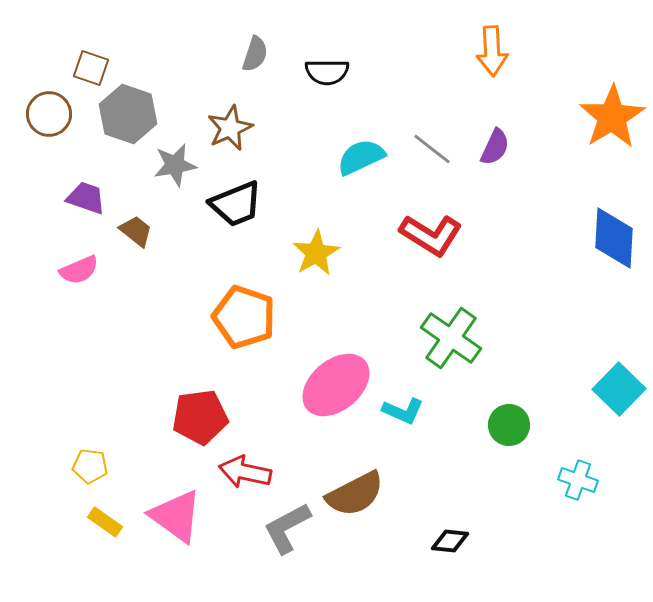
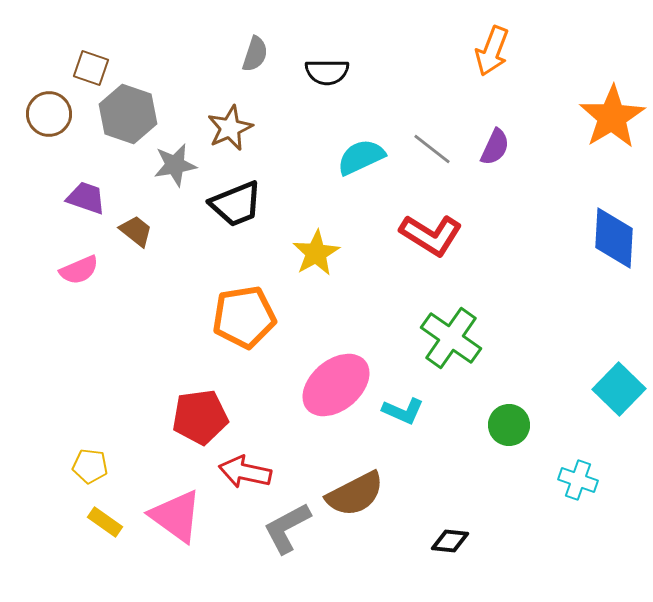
orange arrow: rotated 24 degrees clockwise
orange pentagon: rotated 28 degrees counterclockwise
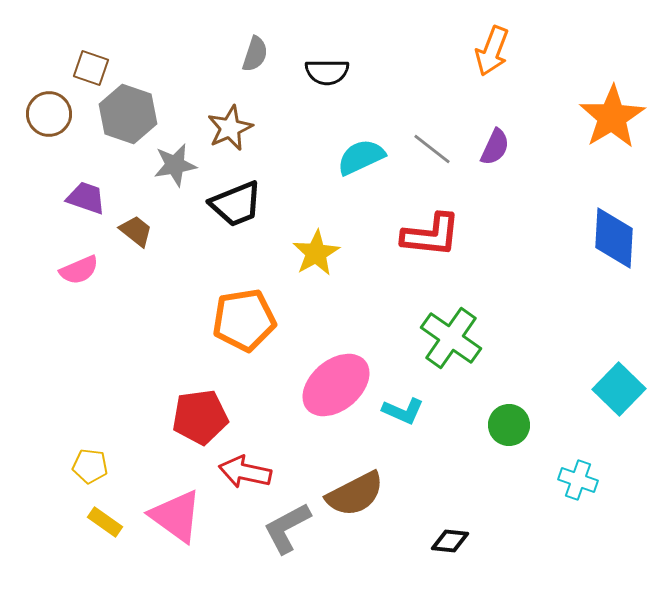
red L-shape: rotated 26 degrees counterclockwise
orange pentagon: moved 3 px down
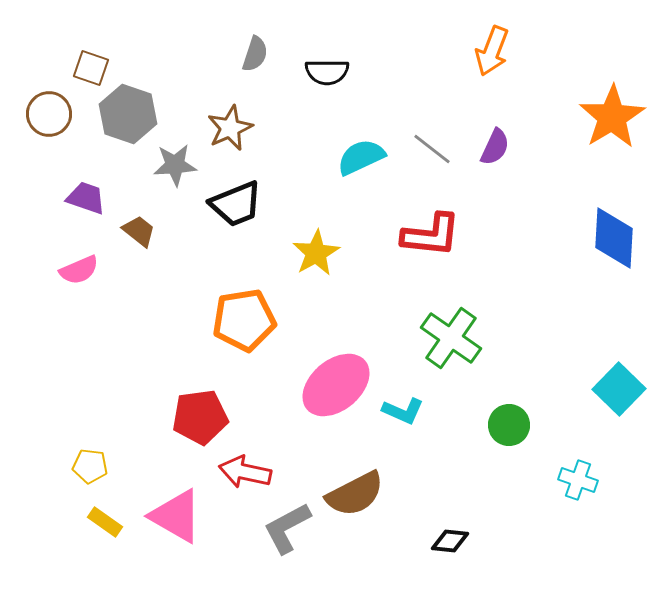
gray star: rotated 6 degrees clockwise
brown trapezoid: moved 3 px right
pink triangle: rotated 6 degrees counterclockwise
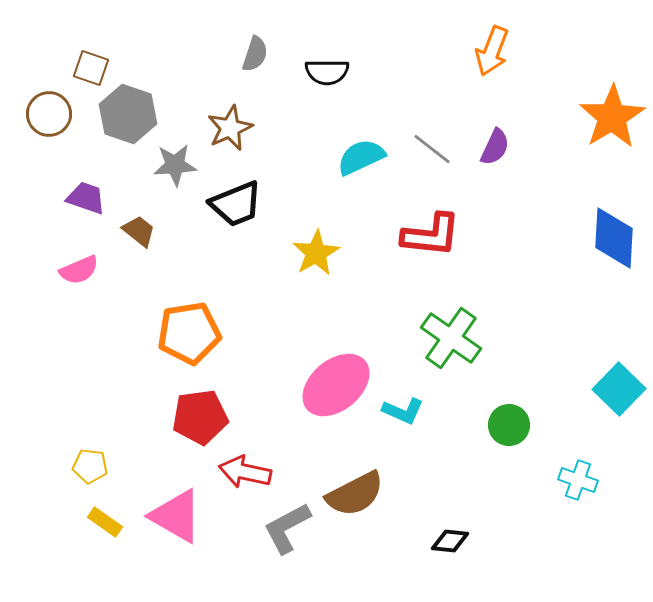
orange pentagon: moved 55 px left, 13 px down
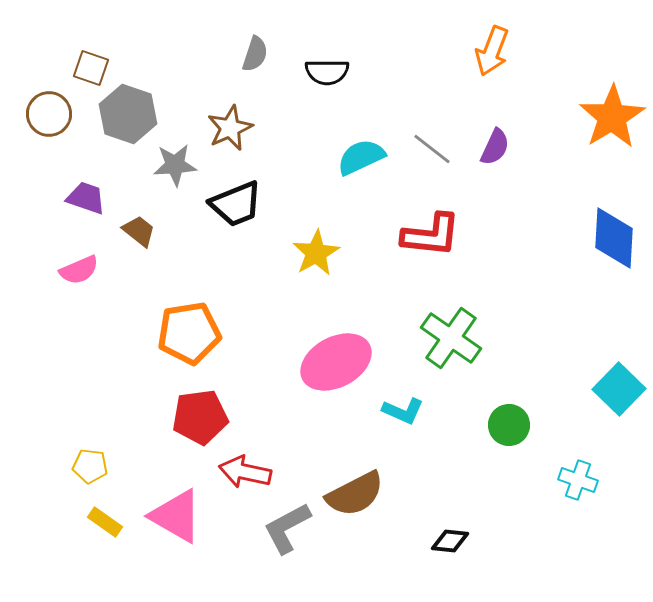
pink ellipse: moved 23 px up; rotated 12 degrees clockwise
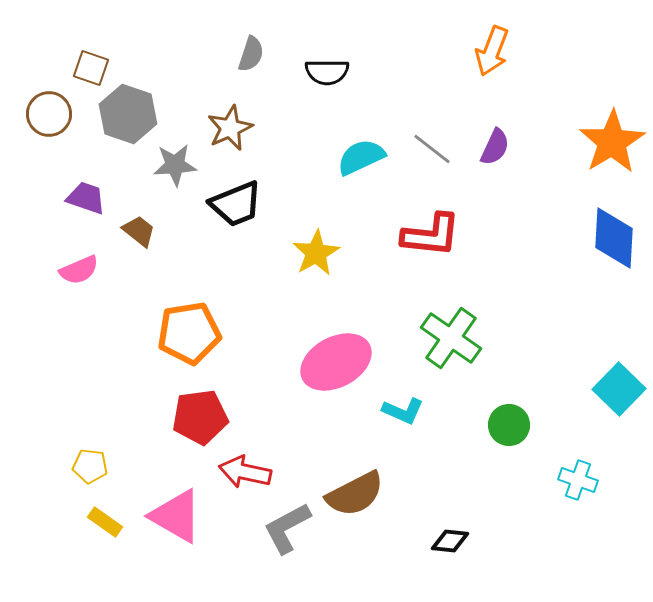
gray semicircle: moved 4 px left
orange star: moved 25 px down
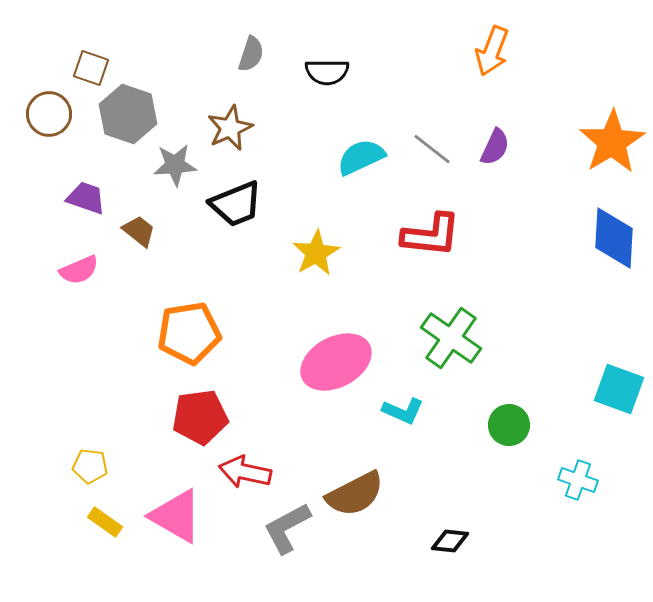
cyan square: rotated 24 degrees counterclockwise
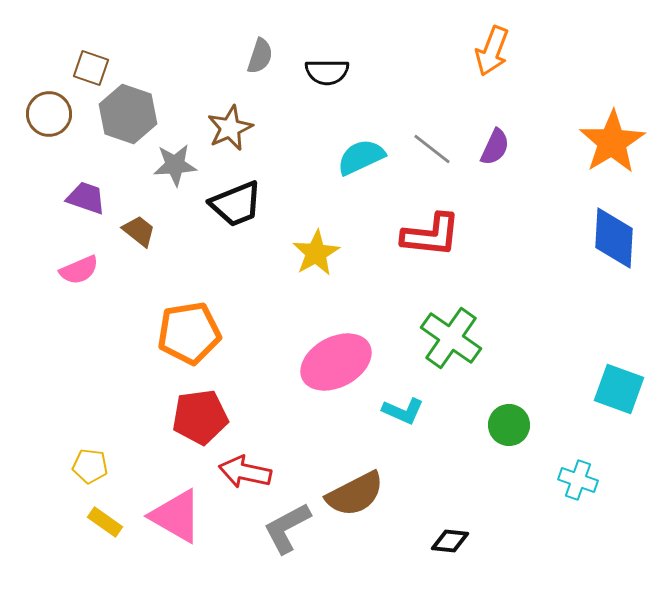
gray semicircle: moved 9 px right, 2 px down
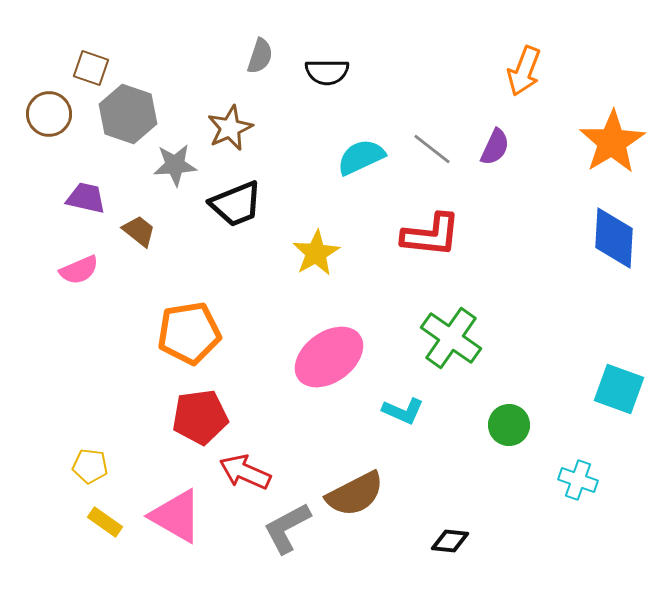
orange arrow: moved 32 px right, 20 px down
purple trapezoid: rotated 6 degrees counterclockwise
pink ellipse: moved 7 px left, 5 px up; rotated 8 degrees counterclockwise
red arrow: rotated 12 degrees clockwise
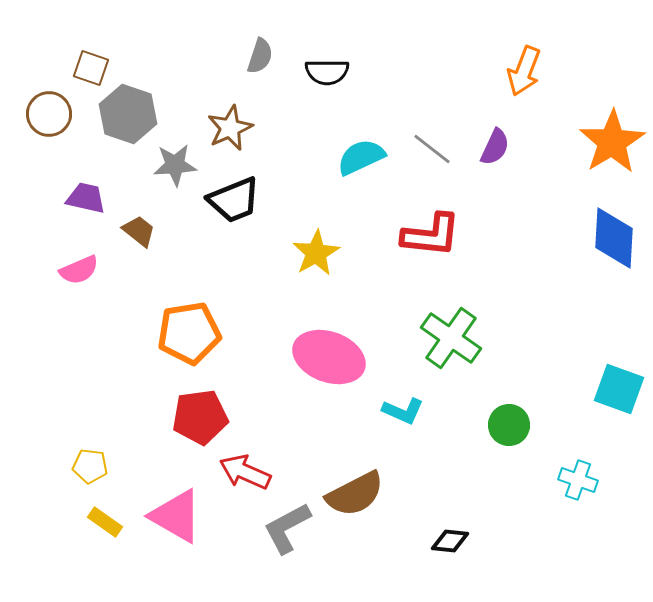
black trapezoid: moved 2 px left, 4 px up
pink ellipse: rotated 56 degrees clockwise
